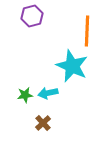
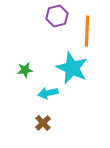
purple hexagon: moved 25 px right
cyan star: moved 2 px down
green star: moved 25 px up
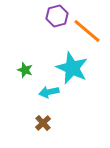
orange line: rotated 52 degrees counterclockwise
green star: rotated 28 degrees clockwise
cyan arrow: moved 1 px right, 1 px up
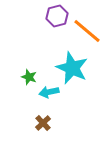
green star: moved 4 px right, 7 px down
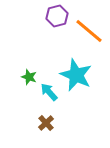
orange line: moved 2 px right
cyan star: moved 4 px right, 7 px down
cyan arrow: rotated 60 degrees clockwise
brown cross: moved 3 px right
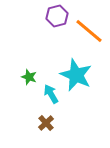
cyan arrow: moved 2 px right, 2 px down; rotated 12 degrees clockwise
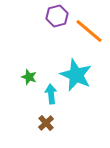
cyan arrow: rotated 24 degrees clockwise
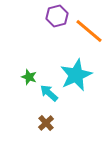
cyan star: rotated 24 degrees clockwise
cyan arrow: moved 2 px left, 1 px up; rotated 42 degrees counterclockwise
